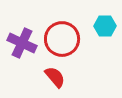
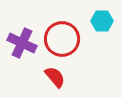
cyan hexagon: moved 3 px left, 5 px up
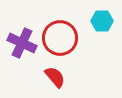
red circle: moved 2 px left, 1 px up
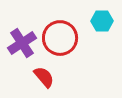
purple cross: rotated 32 degrees clockwise
red semicircle: moved 11 px left
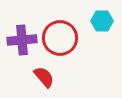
purple cross: moved 3 px up; rotated 28 degrees clockwise
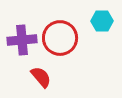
red semicircle: moved 3 px left
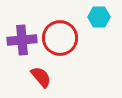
cyan hexagon: moved 3 px left, 4 px up
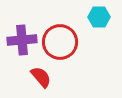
red circle: moved 4 px down
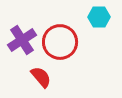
purple cross: rotated 28 degrees counterclockwise
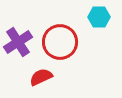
purple cross: moved 4 px left, 2 px down
red semicircle: rotated 75 degrees counterclockwise
